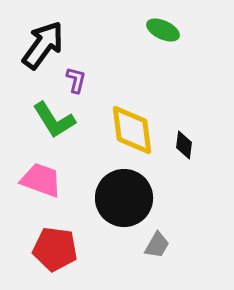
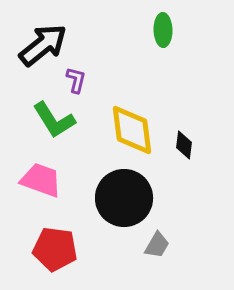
green ellipse: rotated 64 degrees clockwise
black arrow: rotated 15 degrees clockwise
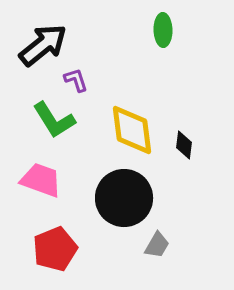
purple L-shape: rotated 32 degrees counterclockwise
red pentagon: rotated 30 degrees counterclockwise
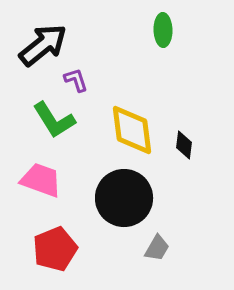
gray trapezoid: moved 3 px down
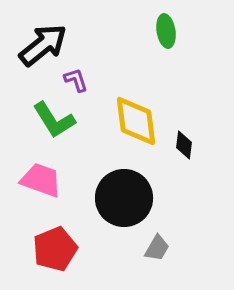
green ellipse: moved 3 px right, 1 px down; rotated 8 degrees counterclockwise
yellow diamond: moved 4 px right, 9 px up
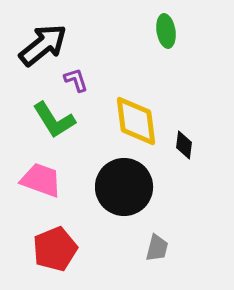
black circle: moved 11 px up
gray trapezoid: rotated 16 degrees counterclockwise
